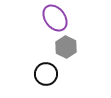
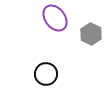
gray hexagon: moved 25 px right, 13 px up
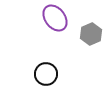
gray hexagon: rotated 10 degrees clockwise
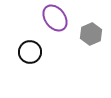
black circle: moved 16 px left, 22 px up
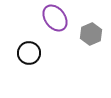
black circle: moved 1 px left, 1 px down
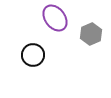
black circle: moved 4 px right, 2 px down
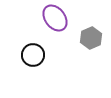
gray hexagon: moved 4 px down
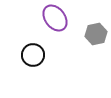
gray hexagon: moved 5 px right, 4 px up; rotated 10 degrees clockwise
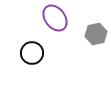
black circle: moved 1 px left, 2 px up
